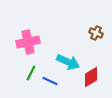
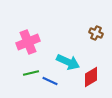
pink cross: rotated 10 degrees counterclockwise
green line: rotated 49 degrees clockwise
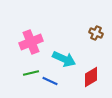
pink cross: moved 3 px right
cyan arrow: moved 4 px left, 3 px up
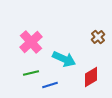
brown cross: moved 2 px right, 4 px down; rotated 24 degrees clockwise
pink cross: rotated 20 degrees counterclockwise
blue line: moved 4 px down; rotated 42 degrees counterclockwise
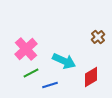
pink cross: moved 5 px left, 7 px down
cyan arrow: moved 2 px down
green line: rotated 14 degrees counterclockwise
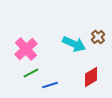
cyan arrow: moved 10 px right, 17 px up
